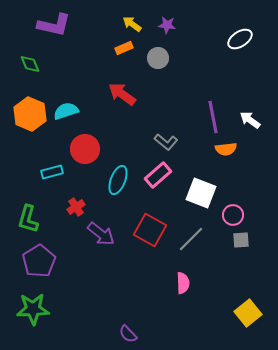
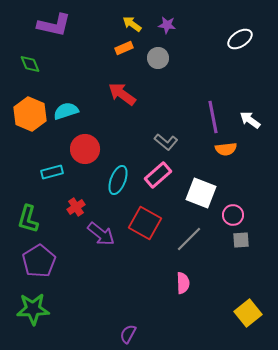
red square: moved 5 px left, 7 px up
gray line: moved 2 px left
purple semicircle: rotated 72 degrees clockwise
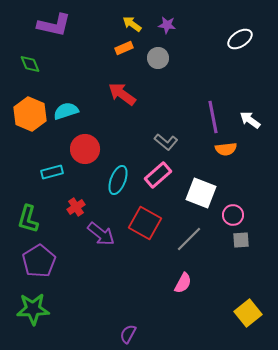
pink semicircle: rotated 30 degrees clockwise
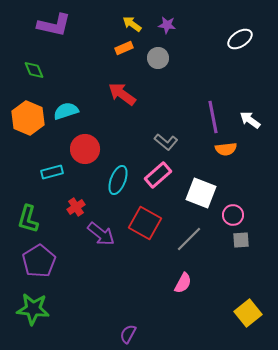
green diamond: moved 4 px right, 6 px down
orange hexagon: moved 2 px left, 4 px down
green star: rotated 8 degrees clockwise
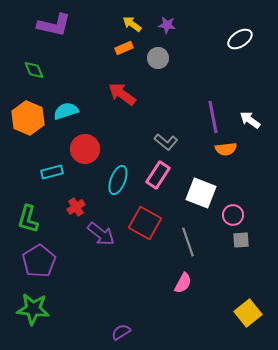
pink rectangle: rotated 16 degrees counterclockwise
gray line: moved 1 px left, 3 px down; rotated 64 degrees counterclockwise
purple semicircle: moved 7 px left, 2 px up; rotated 30 degrees clockwise
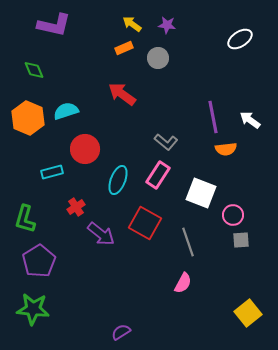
green L-shape: moved 3 px left
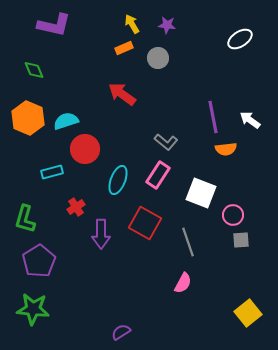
yellow arrow: rotated 24 degrees clockwise
cyan semicircle: moved 10 px down
purple arrow: rotated 52 degrees clockwise
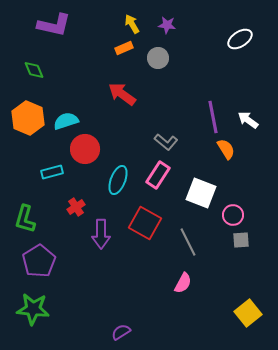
white arrow: moved 2 px left
orange semicircle: rotated 115 degrees counterclockwise
gray line: rotated 8 degrees counterclockwise
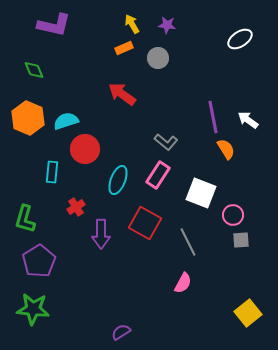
cyan rectangle: rotated 70 degrees counterclockwise
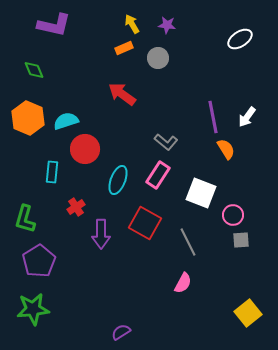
white arrow: moved 1 px left, 3 px up; rotated 90 degrees counterclockwise
green star: rotated 12 degrees counterclockwise
